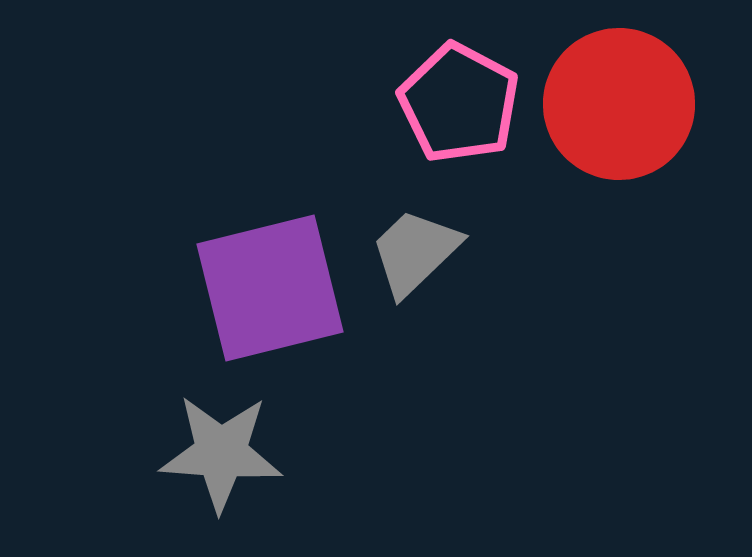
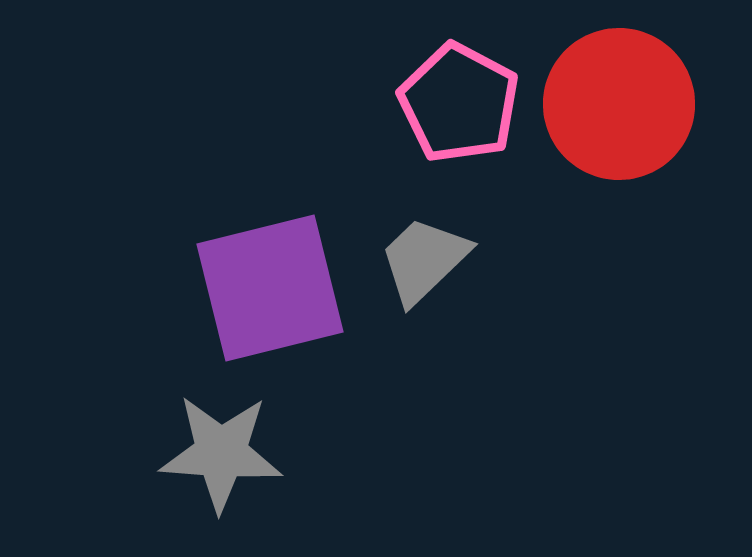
gray trapezoid: moved 9 px right, 8 px down
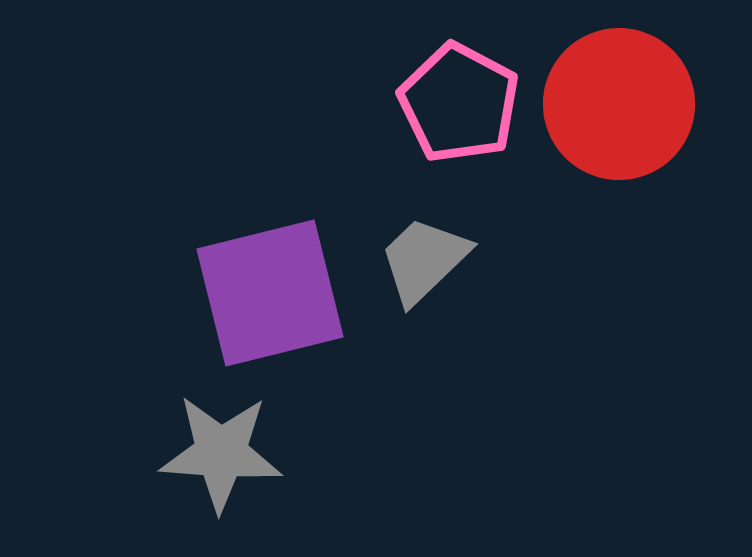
purple square: moved 5 px down
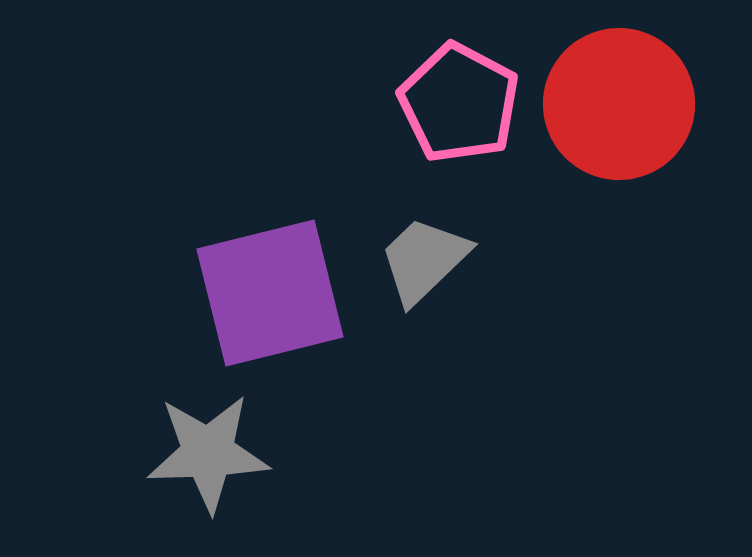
gray star: moved 13 px left; rotated 6 degrees counterclockwise
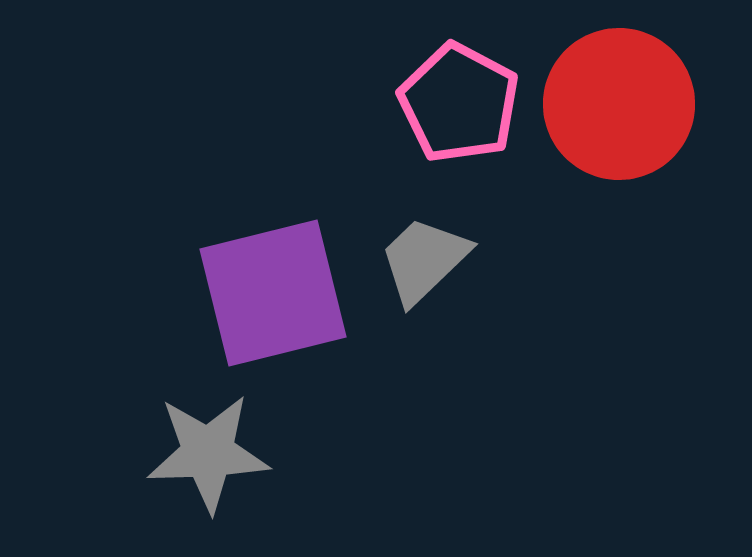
purple square: moved 3 px right
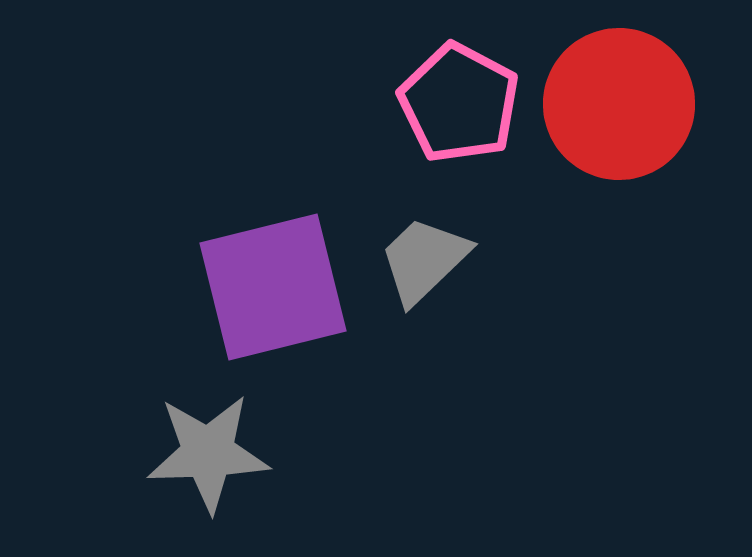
purple square: moved 6 px up
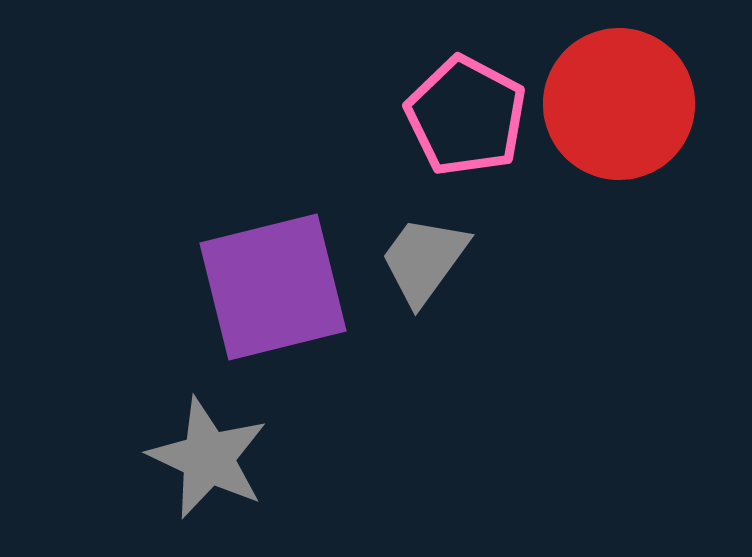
pink pentagon: moved 7 px right, 13 px down
gray trapezoid: rotated 10 degrees counterclockwise
gray star: moved 5 px down; rotated 27 degrees clockwise
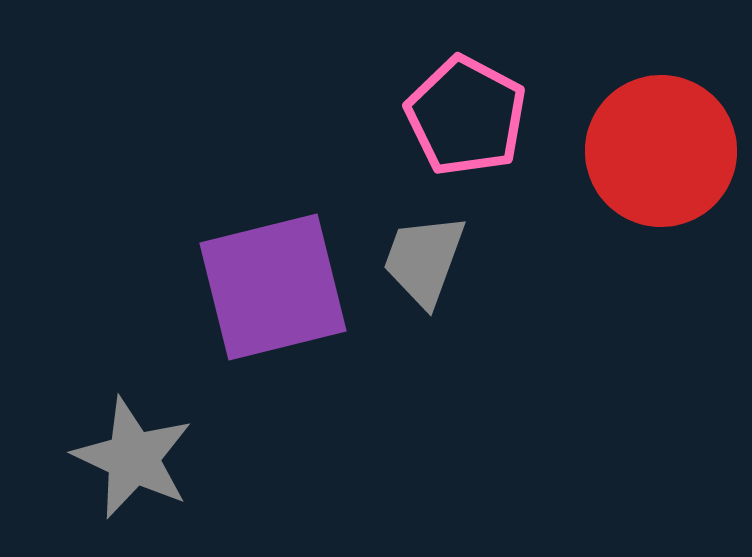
red circle: moved 42 px right, 47 px down
gray trapezoid: rotated 16 degrees counterclockwise
gray star: moved 75 px left
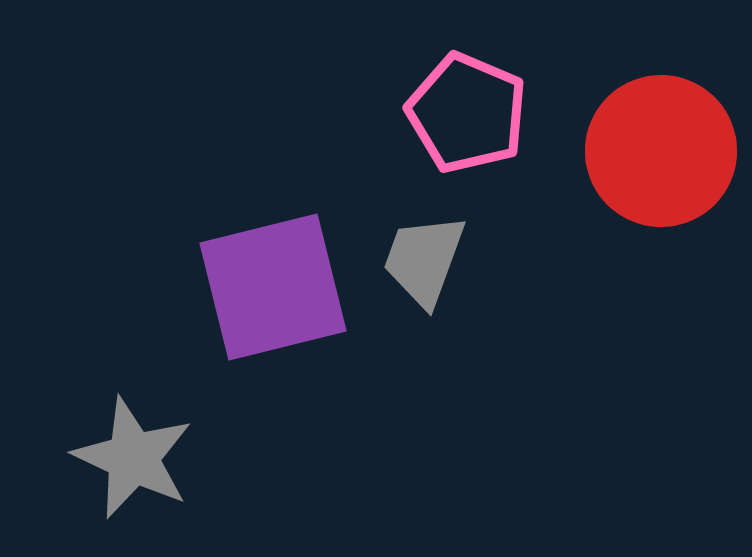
pink pentagon: moved 1 px right, 3 px up; rotated 5 degrees counterclockwise
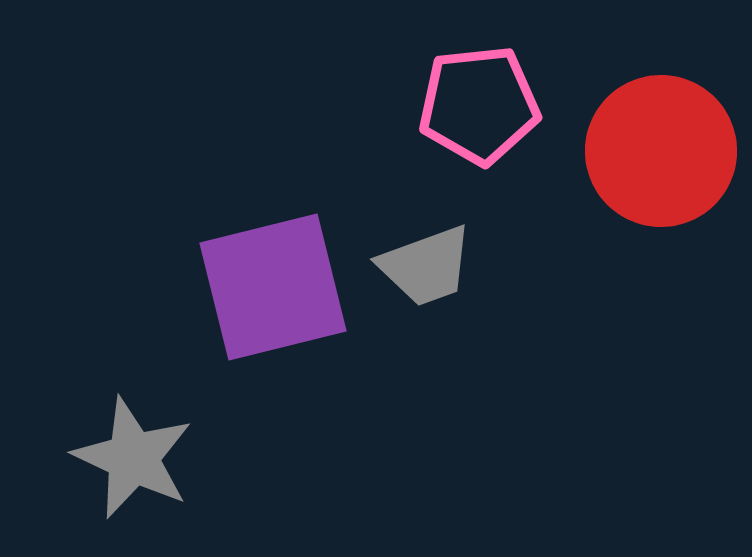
pink pentagon: moved 12 px right, 8 px up; rotated 29 degrees counterclockwise
gray trapezoid: moved 2 px right, 6 px down; rotated 130 degrees counterclockwise
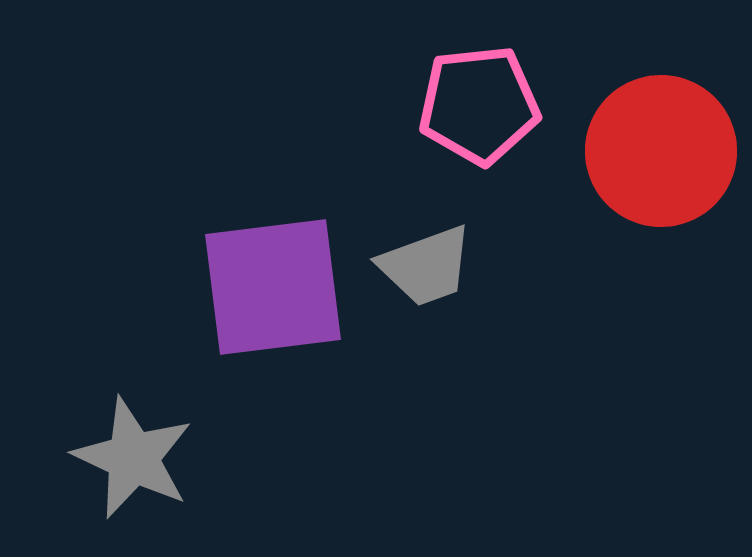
purple square: rotated 7 degrees clockwise
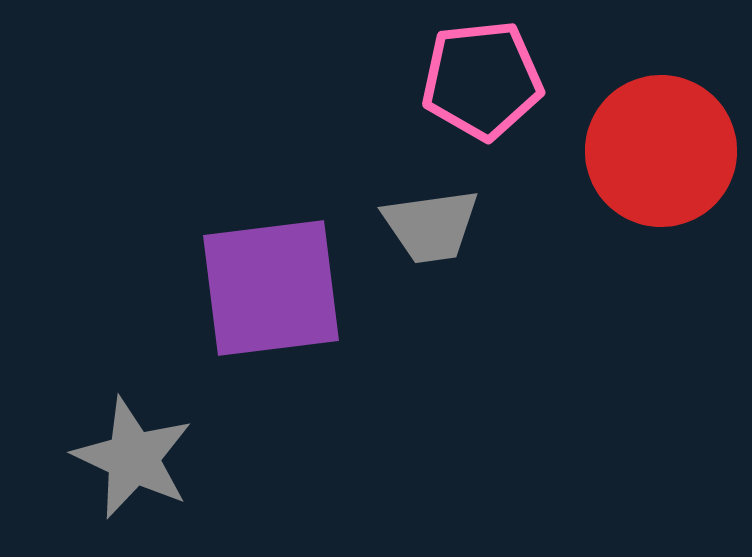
pink pentagon: moved 3 px right, 25 px up
gray trapezoid: moved 5 px right, 40 px up; rotated 12 degrees clockwise
purple square: moved 2 px left, 1 px down
